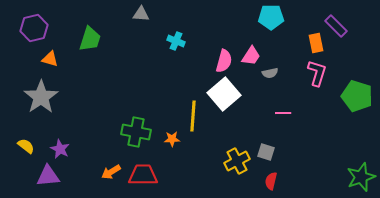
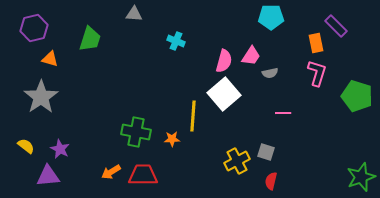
gray triangle: moved 7 px left
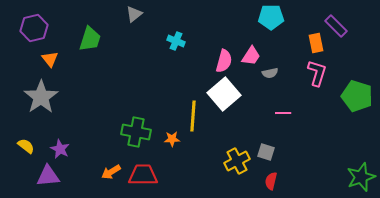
gray triangle: rotated 42 degrees counterclockwise
orange triangle: rotated 36 degrees clockwise
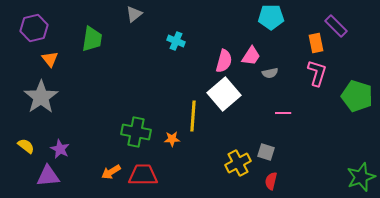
green trapezoid: moved 2 px right; rotated 8 degrees counterclockwise
yellow cross: moved 1 px right, 2 px down
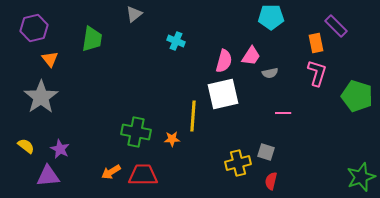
white square: moved 1 px left; rotated 28 degrees clockwise
yellow cross: rotated 15 degrees clockwise
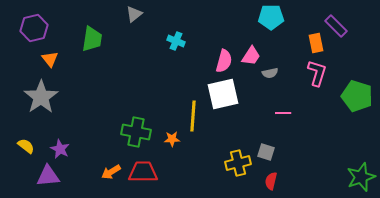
red trapezoid: moved 3 px up
